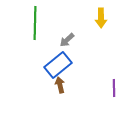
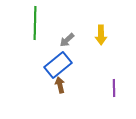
yellow arrow: moved 17 px down
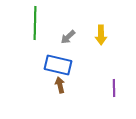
gray arrow: moved 1 px right, 3 px up
blue rectangle: rotated 52 degrees clockwise
